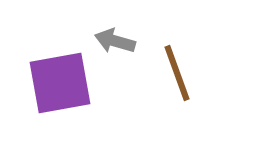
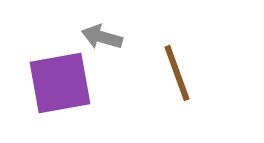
gray arrow: moved 13 px left, 4 px up
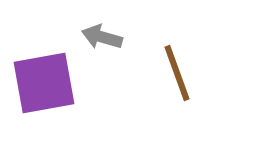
purple square: moved 16 px left
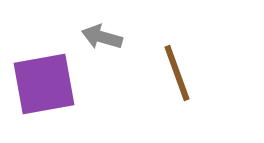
purple square: moved 1 px down
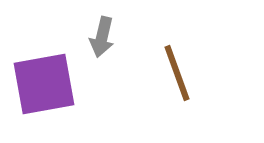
gray arrow: rotated 93 degrees counterclockwise
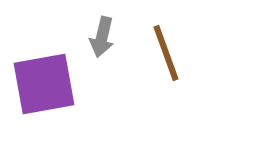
brown line: moved 11 px left, 20 px up
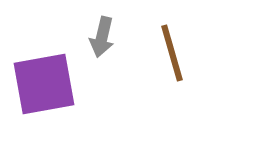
brown line: moved 6 px right; rotated 4 degrees clockwise
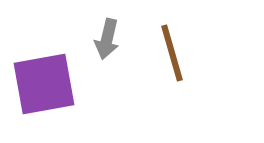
gray arrow: moved 5 px right, 2 px down
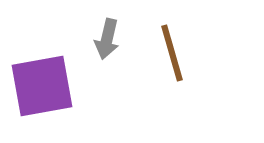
purple square: moved 2 px left, 2 px down
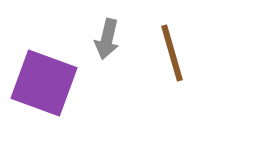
purple square: moved 2 px right, 3 px up; rotated 30 degrees clockwise
